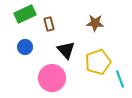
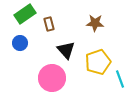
green rectangle: rotated 10 degrees counterclockwise
blue circle: moved 5 px left, 4 px up
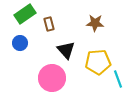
yellow pentagon: rotated 15 degrees clockwise
cyan line: moved 2 px left
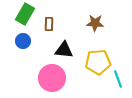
green rectangle: rotated 25 degrees counterclockwise
brown rectangle: rotated 16 degrees clockwise
blue circle: moved 3 px right, 2 px up
black triangle: moved 2 px left; rotated 42 degrees counterclockwise
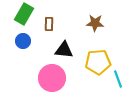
green rectangle: moved 1 px left
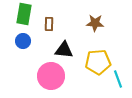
green rectangle: rotated 20 degrees counterclockwise
pink circle: moved 1 px left, 2 px up
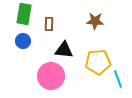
brown star: moved 2 px up
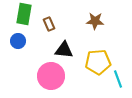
brown rectangle: rotated 24 degrees counterclockwise
blue circle: moved 5 px left
